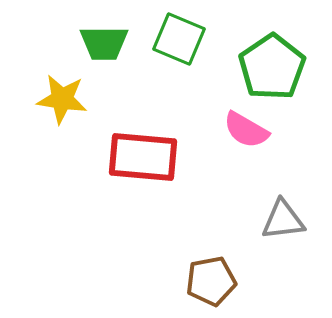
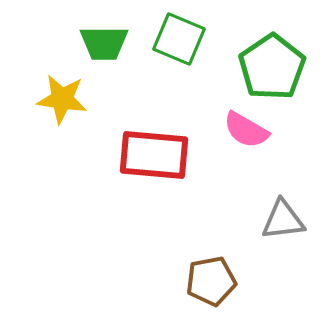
red rectangle: moved 11 px right, 2 px up
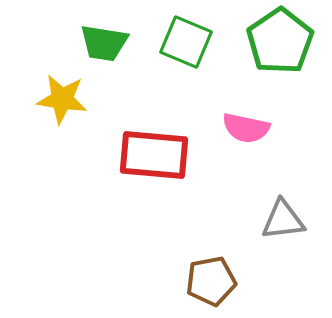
green square: moved 7 px right, 3 px down
green trapezoid: rotated 9 degrees clockwise
green pentagon: moved 8 px right, 26 px up
pink semicircle: moved 2 px up; rotated 18 degrees counterclockwise
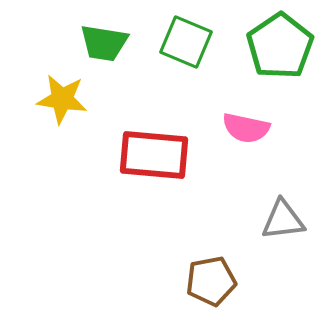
green pentagon: moved 5 px down
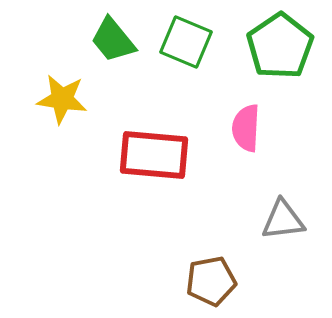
green trapezoid: moved 9 px right, 3 px up; rotated 42 degrees clockwise
pink semicircle: rotated 81 degrees clockwise
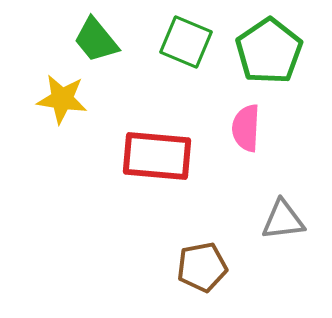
green trapezoid: moved 17 px left
green pentagon: moved 11 px left, 5 px down
red rectangle: moved 3 px right, 1 px down
brown pentagon: moved 9 px left, 14 px up
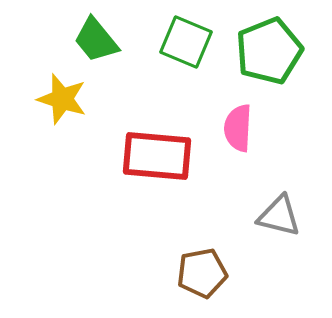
green pentagon: rotated 12 degrees clockwise
yellow star: rotated 9 degrees clockwise
pink semicircle: moved 8 px left
gray triangle: moved 4 px left, 4 px up; rotated 21 degrees clockwise
brown pentagon: moved 6 px down
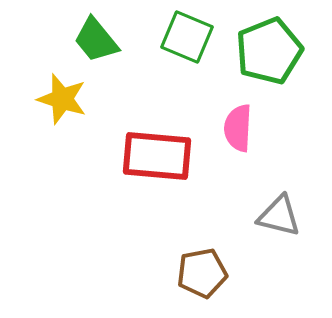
green square: moved 1 px right, 5 px up
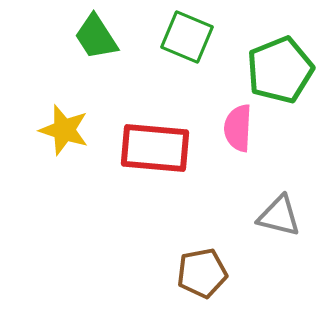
green trapezoid: moved 3 px up; rotated 6 degrees clockwise
green pentagon: moved 11 px right, 19 px down
yellow star: moved 2 px right, 31 px down
red rectangle: moved 2 px left, 8 px up
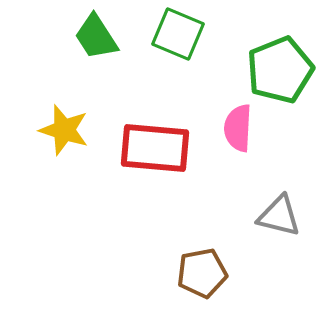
green square: moved 9 px left, 3 px up
